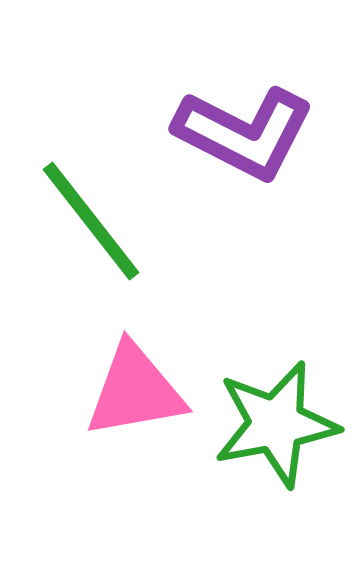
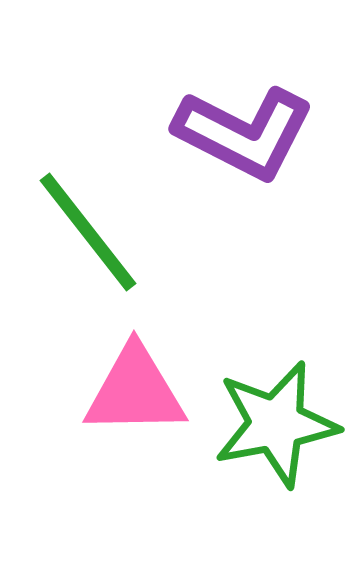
green line: moved 3 px left, 11 px down
pink triangle: rotated 9 degrees clockwise
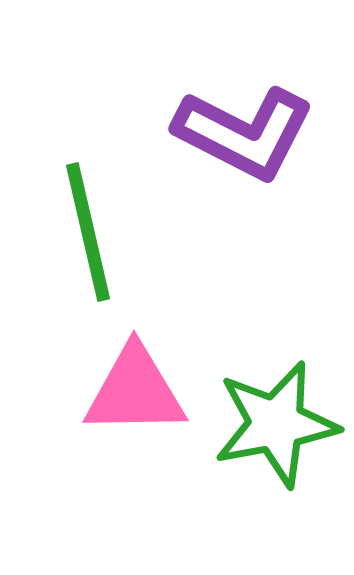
green line: rotated 25 degrees clockwise
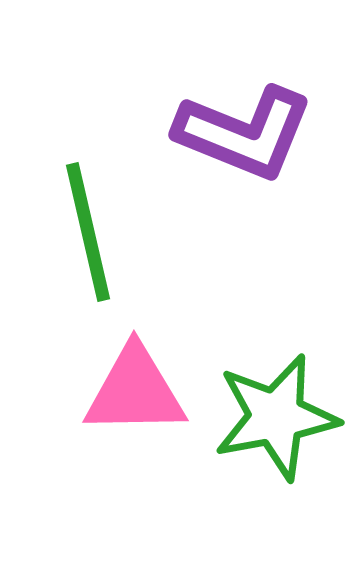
purple L-shape: rotated 5 degrees counterclockwise
green star: moved 7 px up
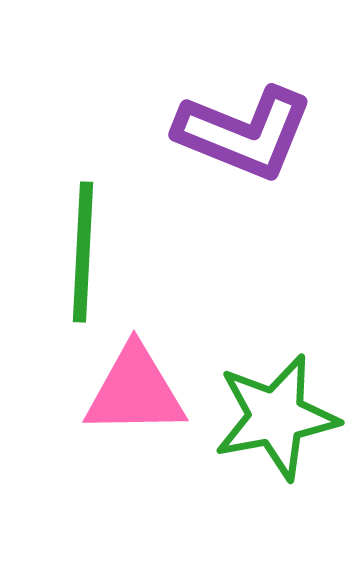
green line: moved 5 px left, 20 px down; rotated 16 degrees clockwise
